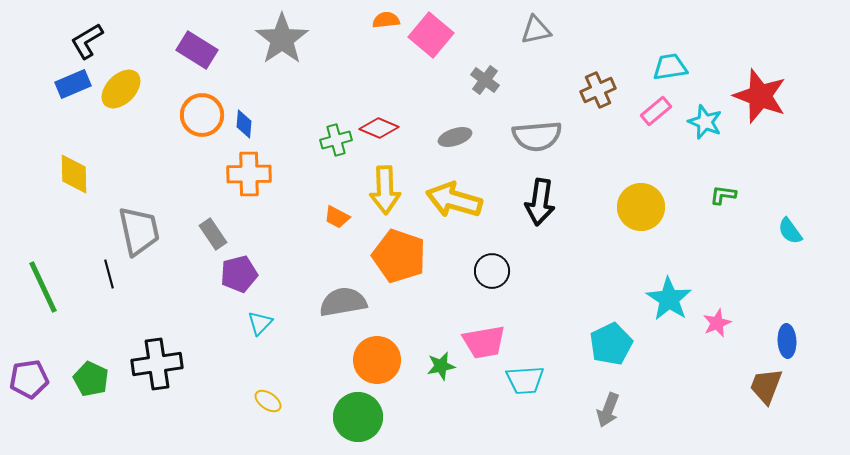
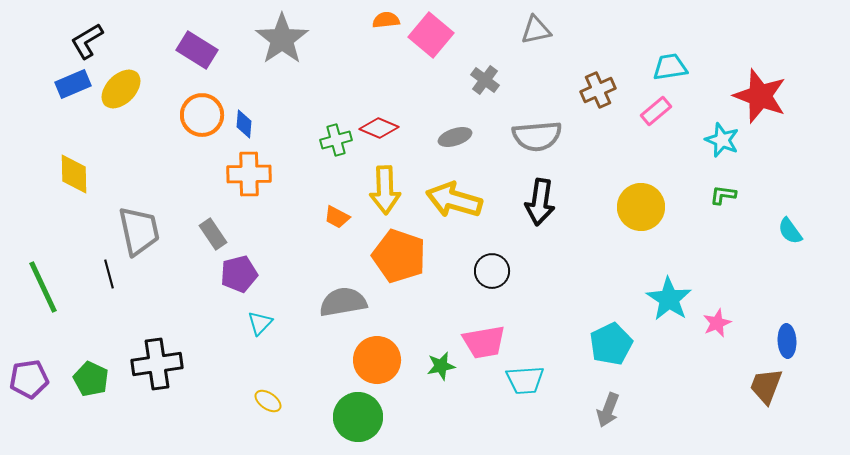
cyan star at (705, 122): moved 17 px right, 18 px down
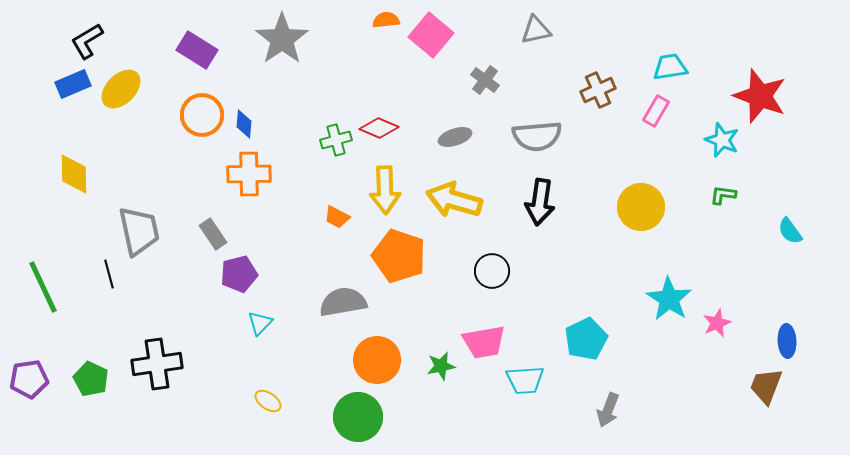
pink rectangle at (656, 111): rotated 20 degrees counterclockwise
cyan pentagon at (611, 344): moved 25 px left, 5 px up
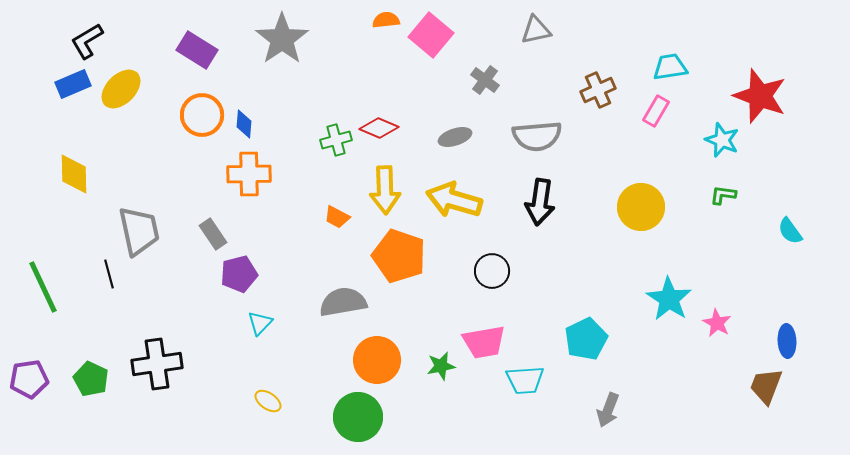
pink star at (717, 323): rotated 20 degrees counterclockwise
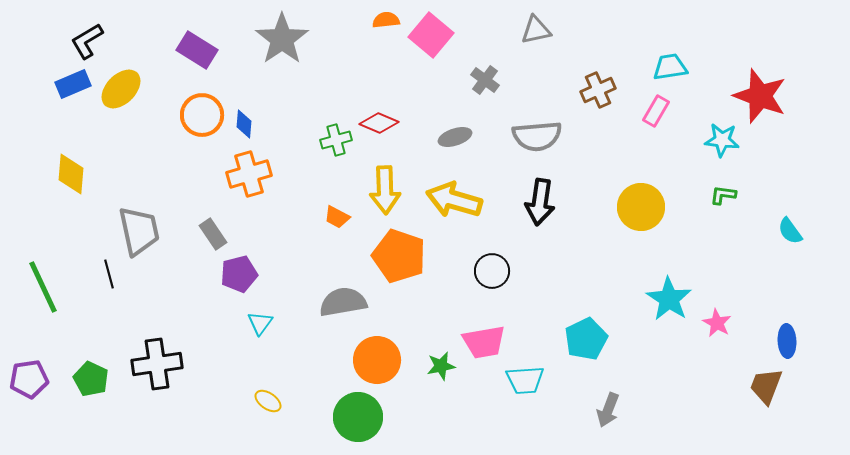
red diamond at (379, 128): moved 5 px up
cyan star at (722, 140): rotated 16 degrees counterclockwise
yellow diamond at (74, 174): moved 3 px left; rotated 6 degrees clockwise
orange cross at (249, 174): rotated 15 degrees counterclockwise
cyan triangle at (260, 323): rotated 8 degrees counterclockwise
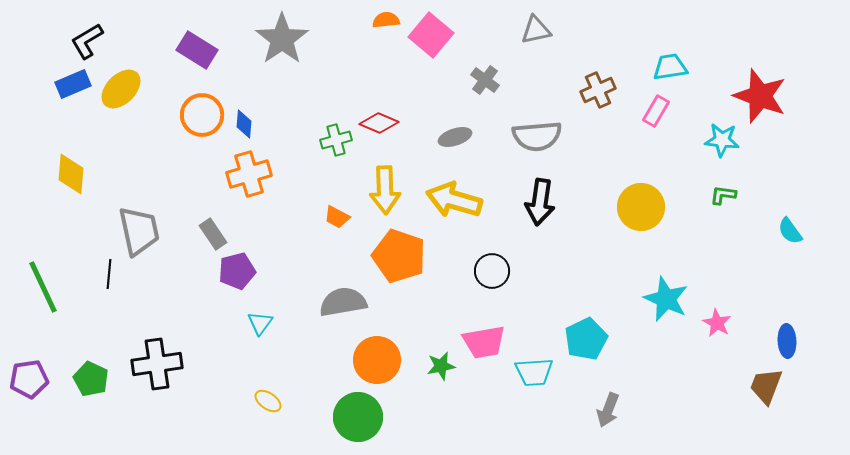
black line at (109, 274): rotated 20 degrees clockwise
purple pentagon at (239, 274): moved 2 px left, 3 px up
cyan star at (669, 299): moved 3 px left; rotated 9 degrees counterclockwise
cyan trapezoid at (525, 380): moved 9 px right, 8 px up
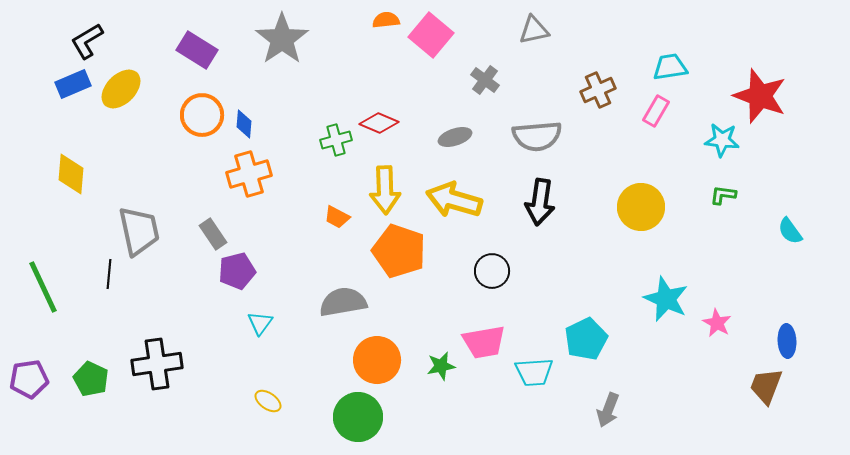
gray triangle at (536, 30): moved 2 px left
orange pentagon at (399, 256): moved 5 px up
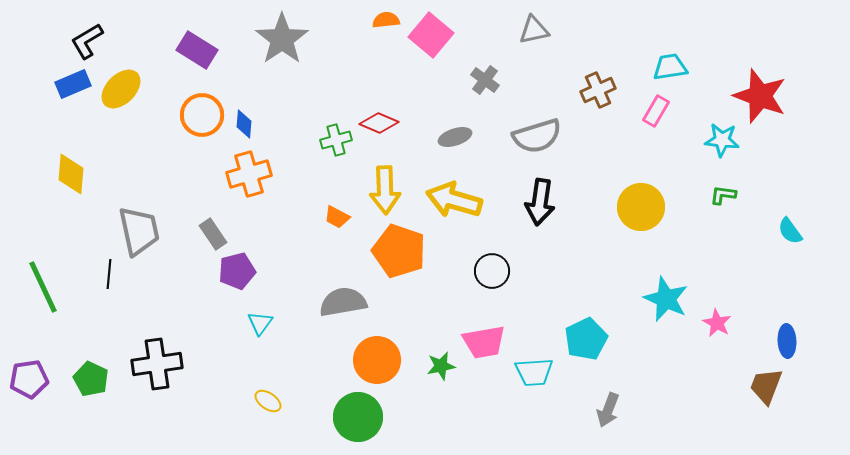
gray semicircle at (537, 136): rotated 12 degrees counterclockwise
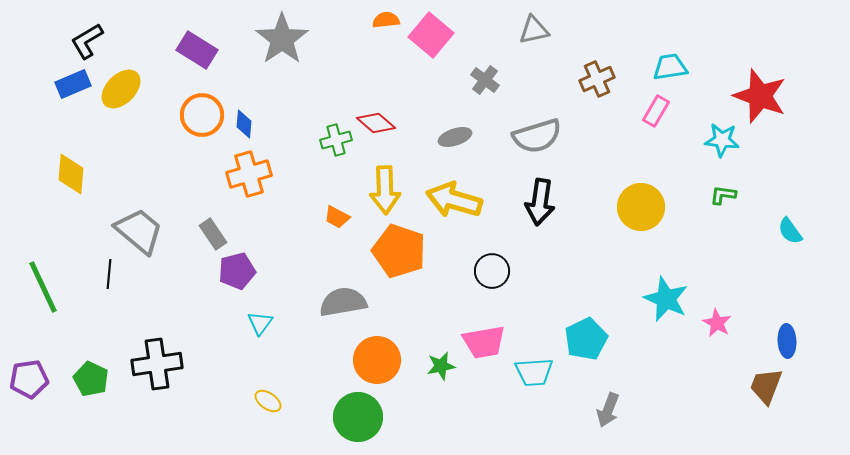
brown cross at (598, 90): moved 1 px left, 11 px up
red diamond at (379, 123): moved 3 px left; rotated 18 degrees clockwise
gray trapezoid at (139, 231): rotated 38 degrees counterclockwise
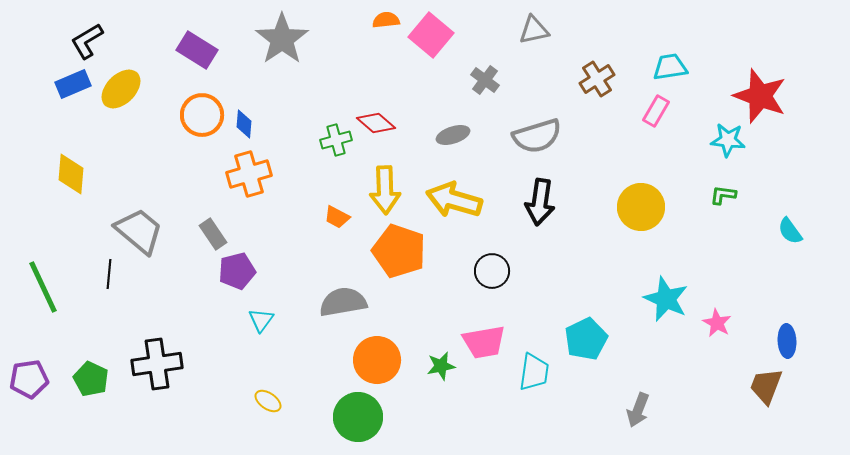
brown cross at (597, 79): rotated 8 degrees counterclockwise
gray ellipse at (455, 137): moved 2 px left, 2 px up
cyan star at (722, 140): moved 6 px right
cyan triangle at (260, 323): moved 1 px right, 3 px up
cyan trapezoid at (534, 372): rotated 78 degrees counterclockwise
gray arrow at (608, 410): moved 30 px right
